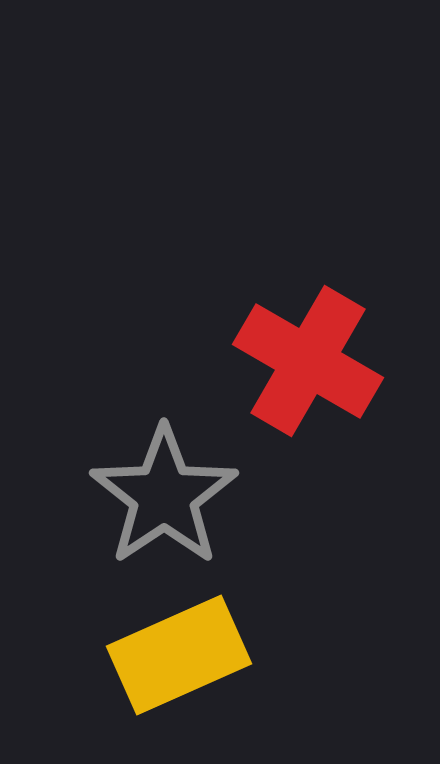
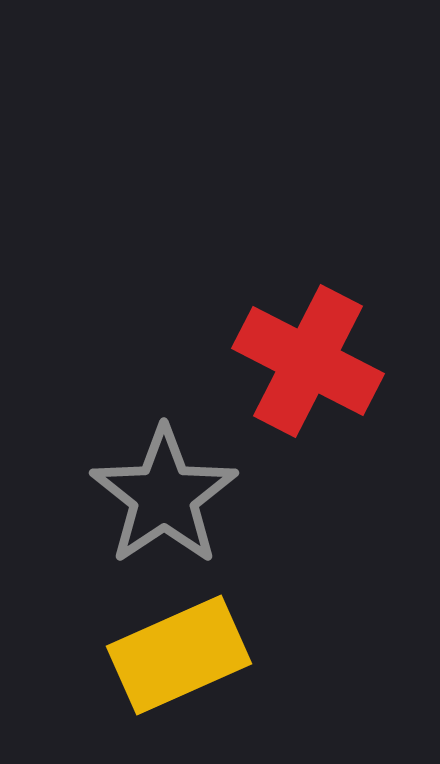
red cross: rotated 3 degrees counterclockwise
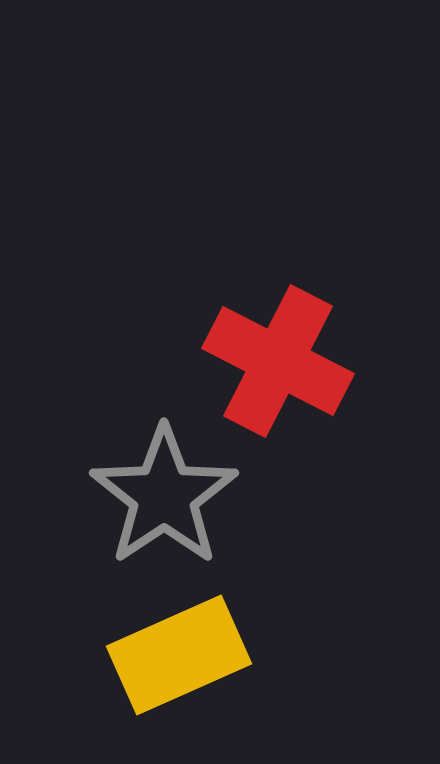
red cross: moved 30 px left
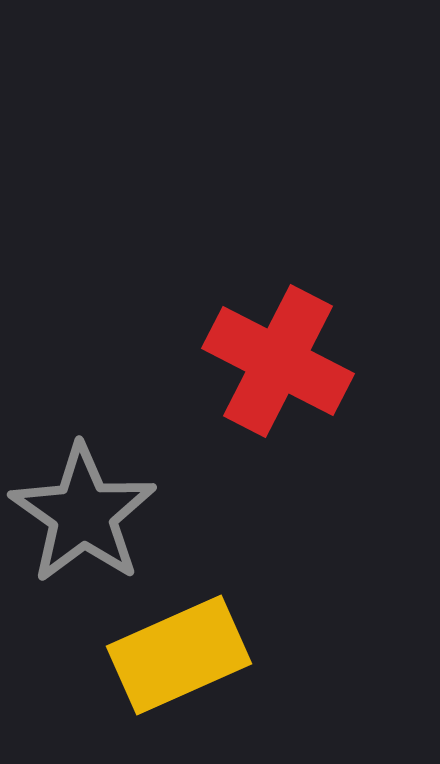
gray star: moved 81 px left, 18 px down; rotated 3 degrees counterclockwise
